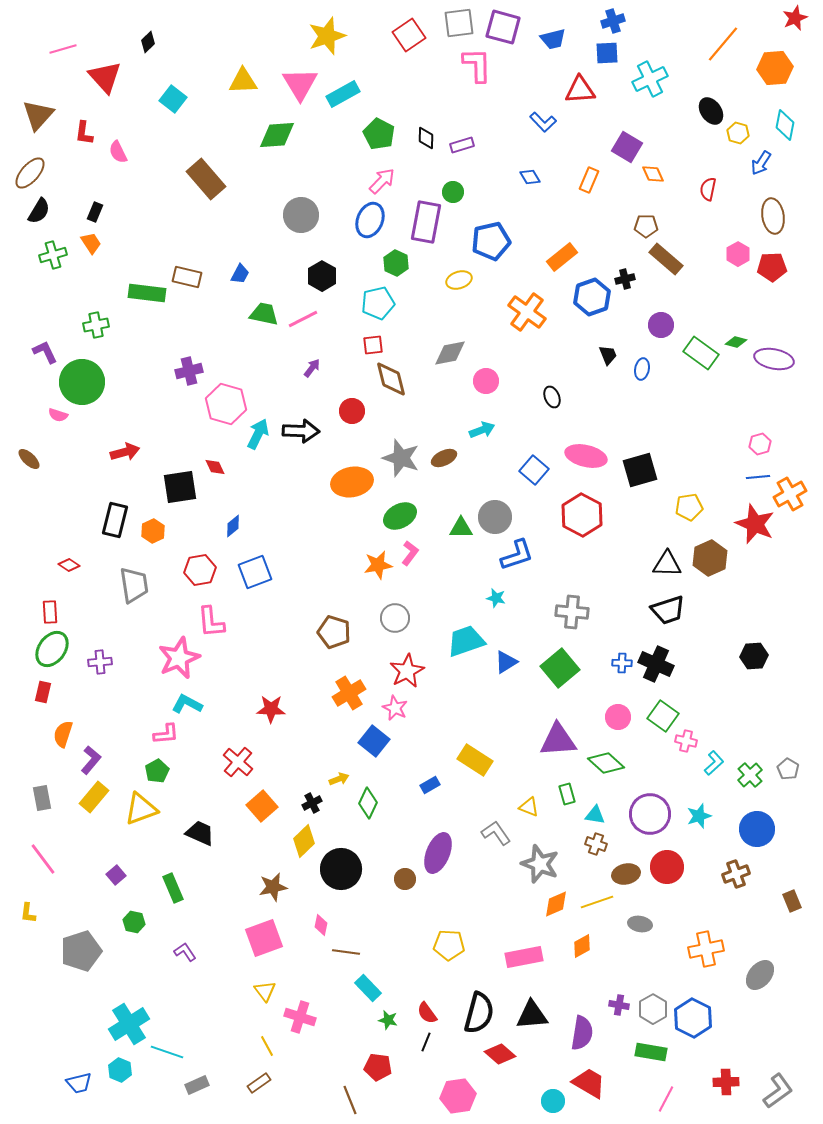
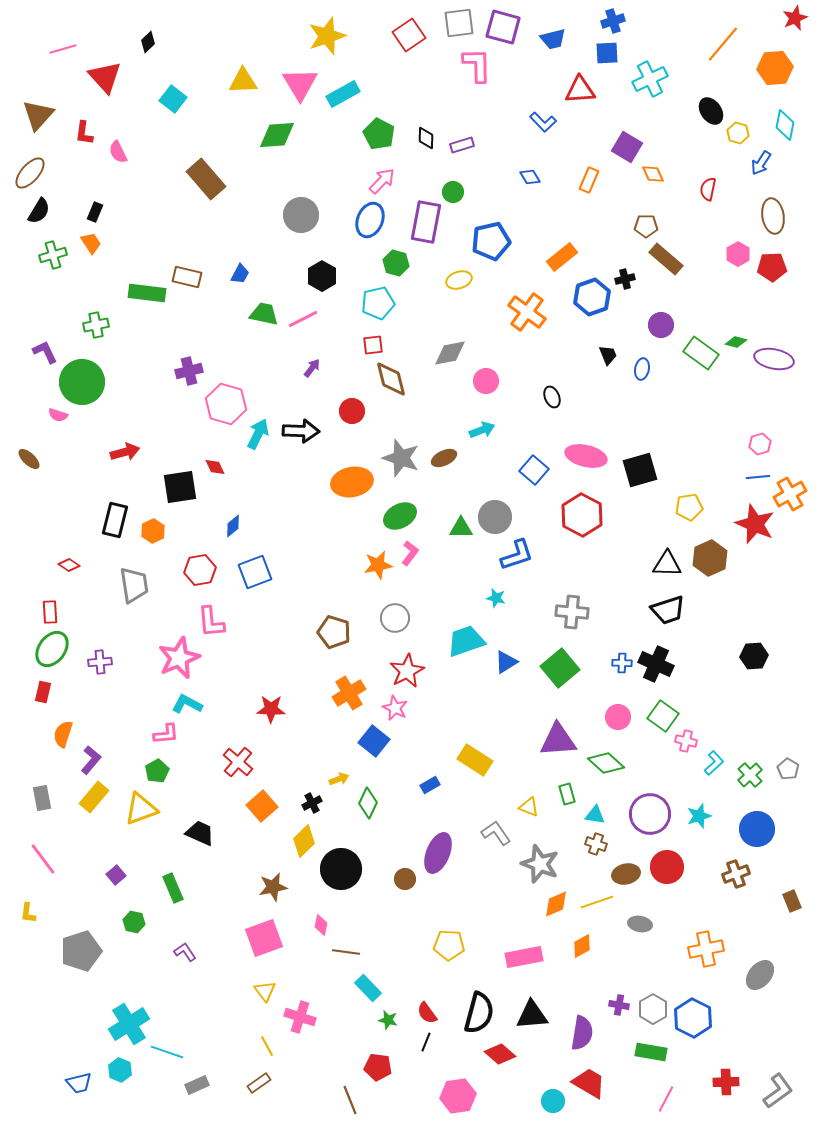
green hexagon at (396, 263): rotated 10 degrees counterclockwise
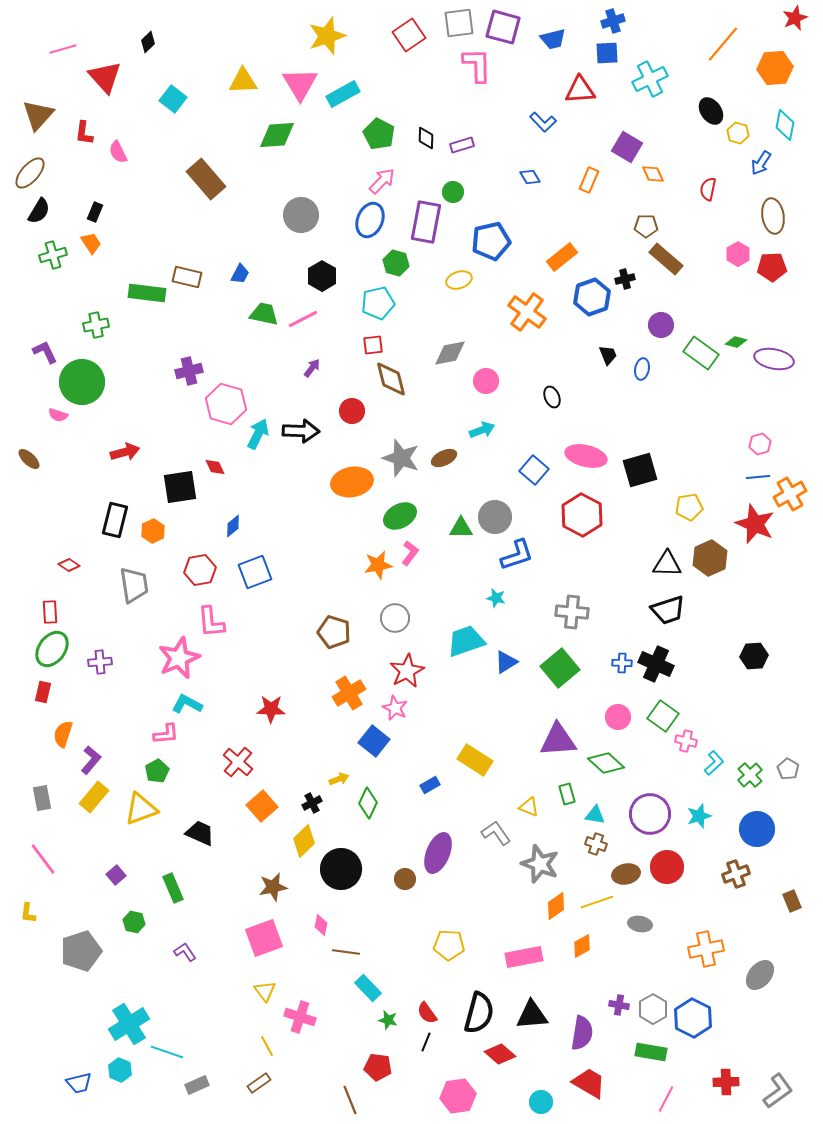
orange diamond at (556, 904): moved 2 px down; rotated 12 degrees counterclockwise
cyan circle at (553, 1101): moved 12 px left, 1 px down
